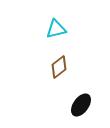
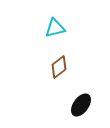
cyan triangle: moved 1 px left, 1 px up
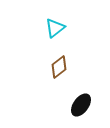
cyan triangle: rotated 25 degrees counterclockwise
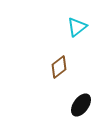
cyan triangle: moved 22 px right, 1 px up
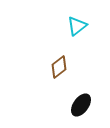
cyan triangle: moved 1 px up
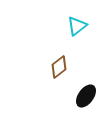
black ellipse: moved 5 px right, 9 px up
